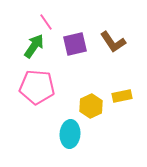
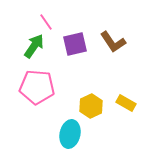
yellow rectangle: moved 4 px right, 7 px down; rotated 42 degrees clockwise
cyan ellipse: rotated 8 degrees clockwise
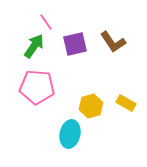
yellow hexagon: rotated 10 degrees clockwise
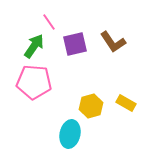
pink line: moved 3 px right
pink pentagon: moved 3 px left, 5 px up
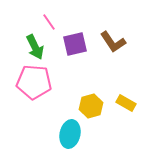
green arrow: moved 1 px right, 1 px down; rotated 120 degrees clockwise
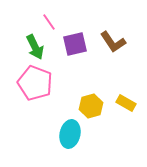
pink pentagon: moved 1 px right, 1 px down; rotated 16 degrees clockwise
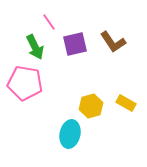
pink pentagon: moved 10 px left; rotated 12 degrees counterclockwise
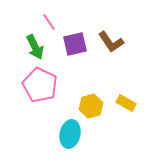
brown L-shape: moved 2 px left
pink pentagon: moved 15 px right, 2 px down; rotated 16 degrees clockwise
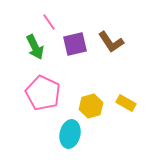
pink pentagon: moved 3 px right, 8 px down
